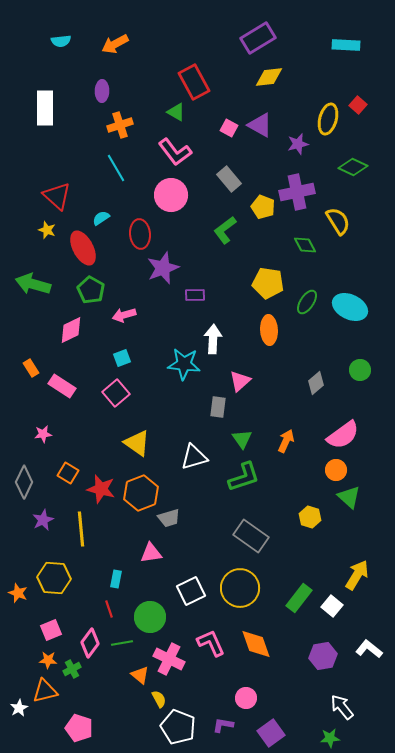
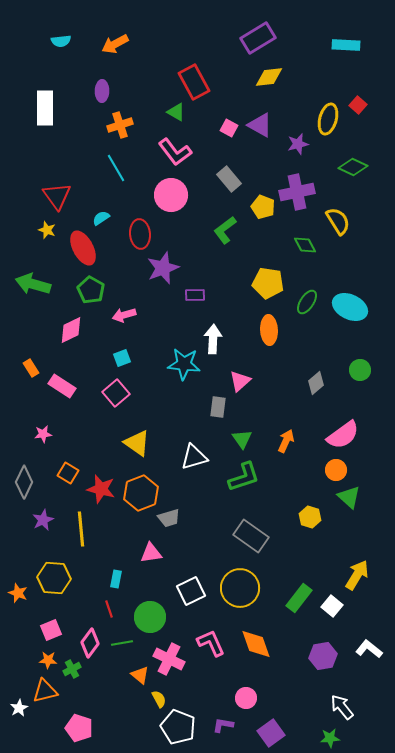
red triangle at (57, 196): rotated 12 degrees clockwise
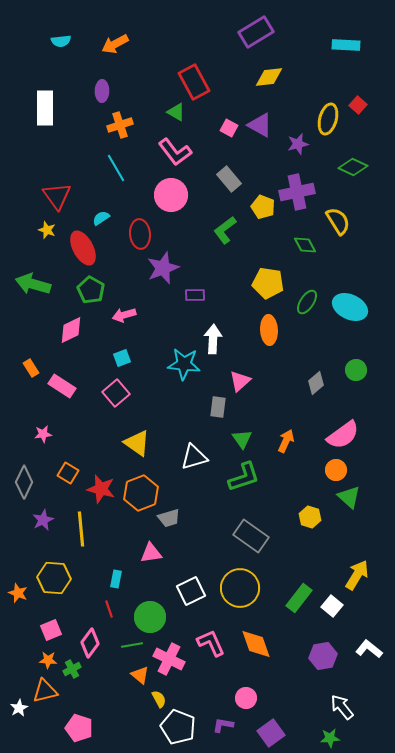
purple rectangle at (258, 38): moved 2 px left, 6 px up
green circle at (360, 370): moved 4 px left
green line at (122, 643): moved 10 px right, 2 px down
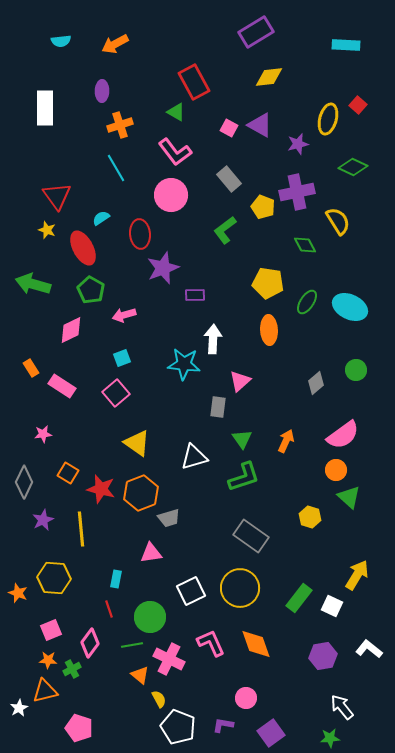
white square at (332, 606): rotated 15 degrees counterclockwise
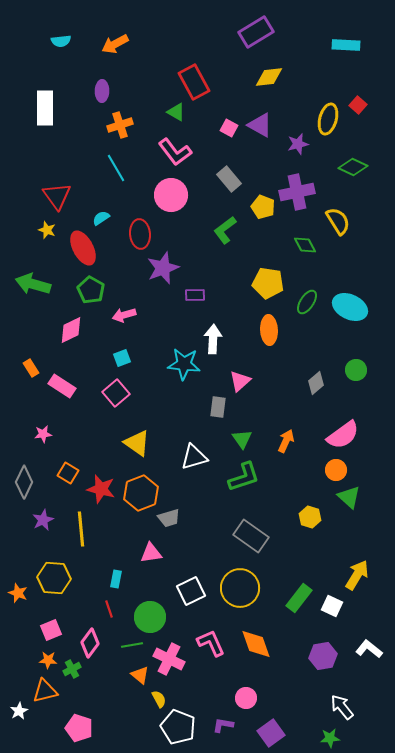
white star at (19, 708): moved 3 px down
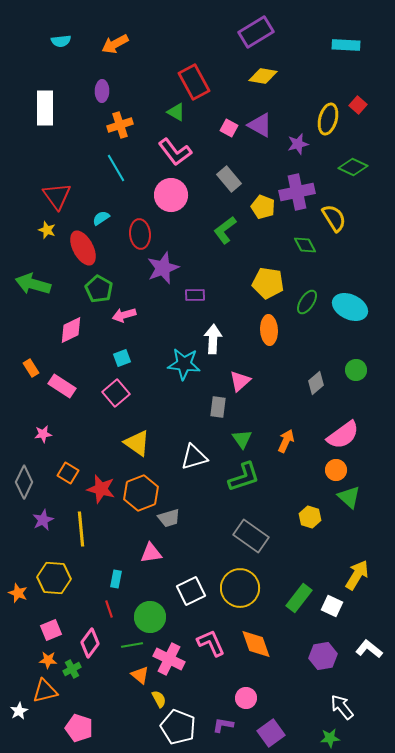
yellow diamond at (269, 77): moved 6 px left, 1 px up; rotated 16 degrees clockwise
yellow semicircle at (338, 221): moved 4 px left, 3 px up
green pentagon at (91, 290): moved 8 px right, 1 px up
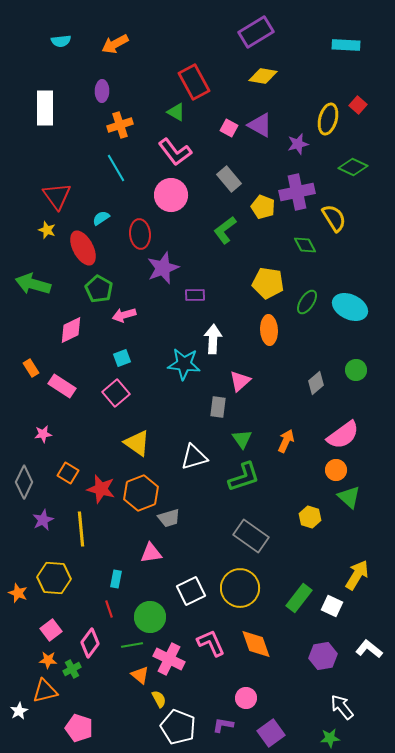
pink square at (51, 630): rotated 15 degrees counterclockwise
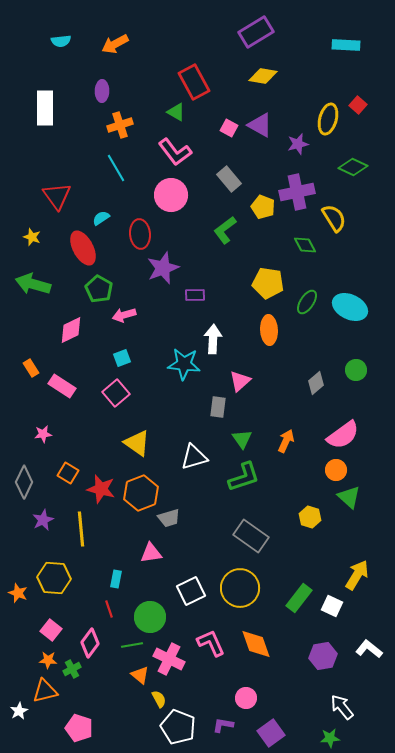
yellow star at (47, 230): moved 15 px left, 7 px down
pink square at (51, 630): rotated 15 degrees counterclockwise
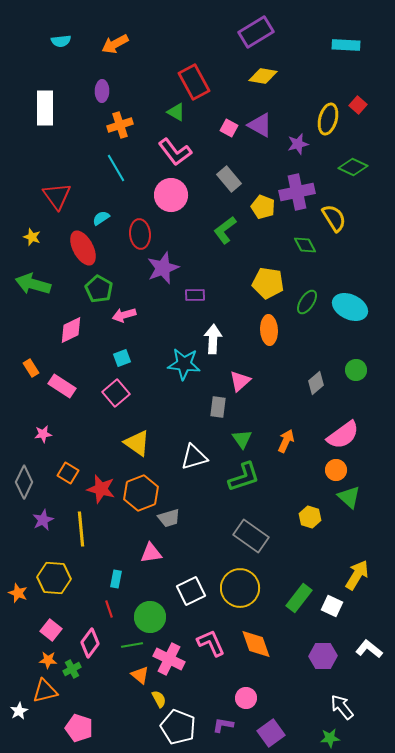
purple hexagon at (323, 656): rotated 8 degrees clockwise
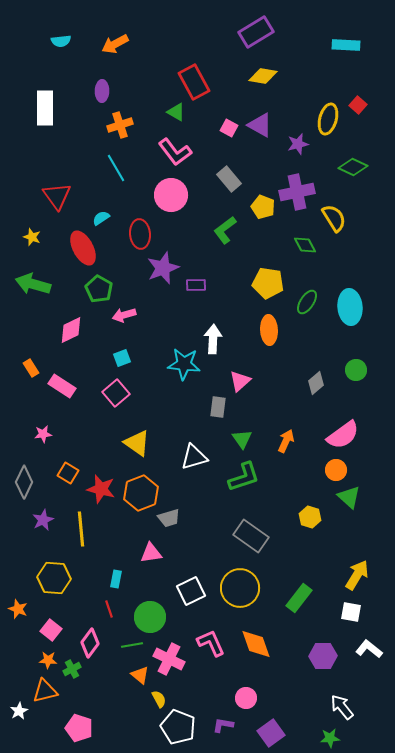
purple rectangle at (195, 295): moved 1 px right, 10 px up
cyan ellipse at (350, 307): rotated 60 degrees clockwise
orange star at (18, 593): moved 16 px down
white square at (332, 606): moved 19 px right, 6 px down; rotated 15 degrees counterclockwise
